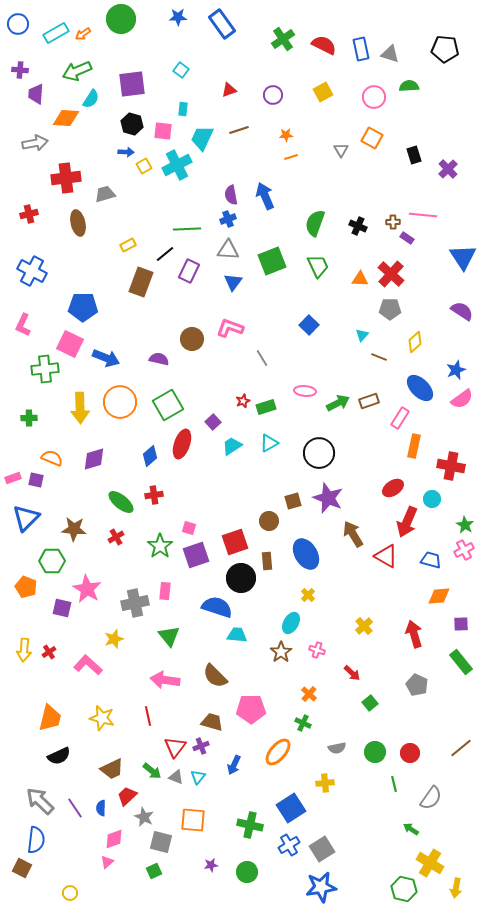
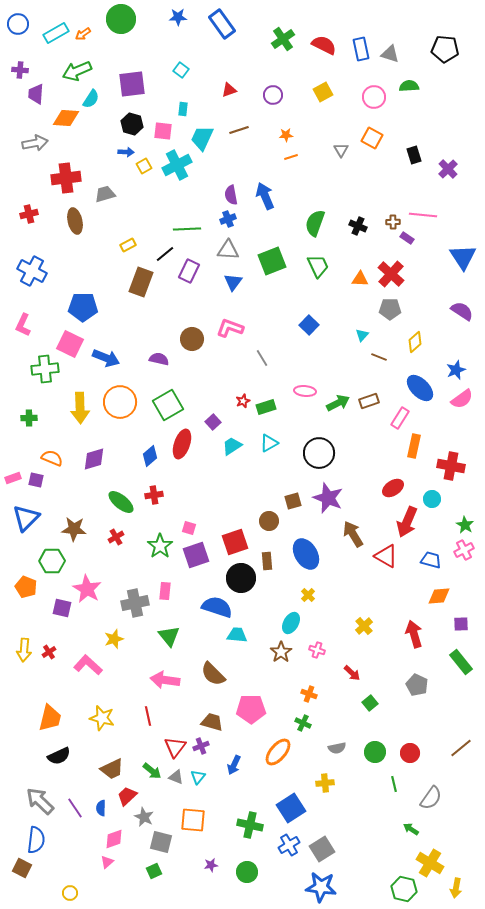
brown ellipse at (78, 223): moved 3 px left, 2 px up
brown semicircle at (215, 676): moved 2 px left, 2 px up
orange cross at (309, 694): rotated 21 degrees counterclockwise
blue star at (321, 887): rotated 16 degrees clockwise
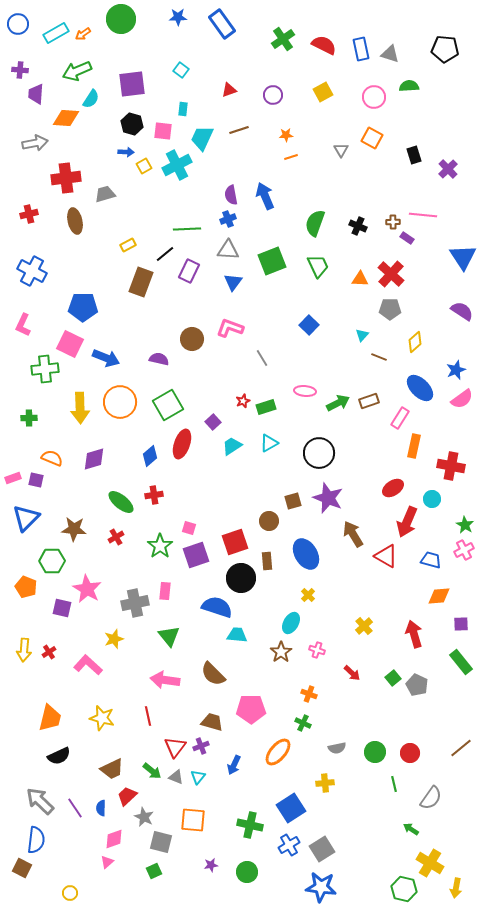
green square at (370, 703): moved 23 px right, 25 px up
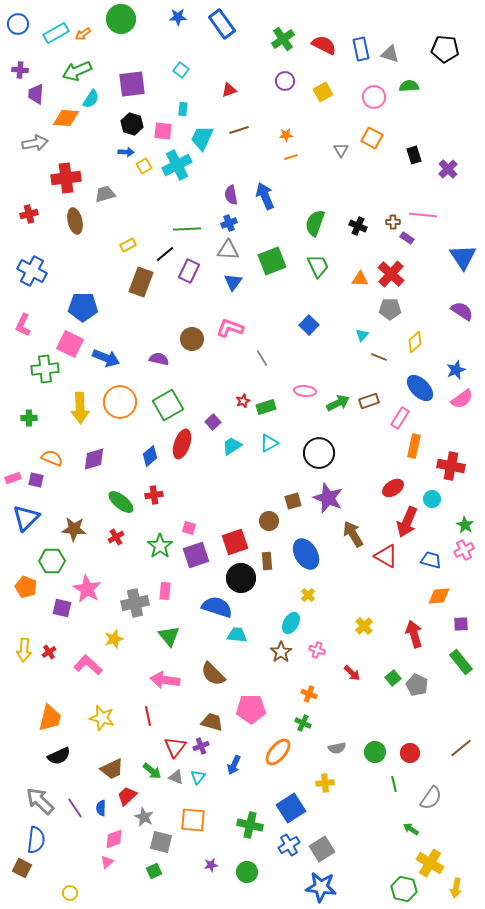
purple circle at (273, 95): moved 12 px right, 14 px up
blue cross at (228, 219): moved 1 px right, 4 px down
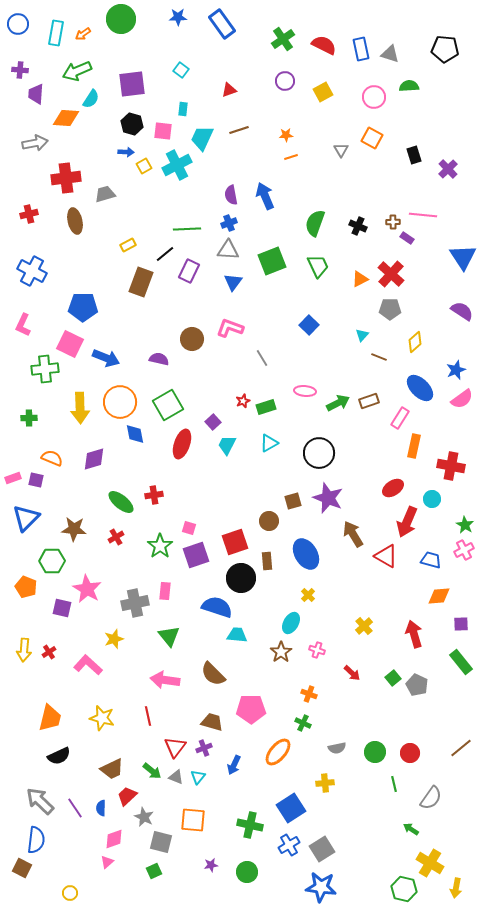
cyan rectangle at (56, 33): rotated 50 degrees counterclockwise
orange triangle at (360, 279): rotated 30 degrees counterclockwise
cyan trapezoid at (232, 446): moved 5 px left, 1 px up; rotated 30 degrees counterclockwise
blue diamond at (150, 456): moved 15 px left, 22 px up; rotated 60 degrees counterclockwise
purple cross at (201, 746): moved 3 px right, 2 px down
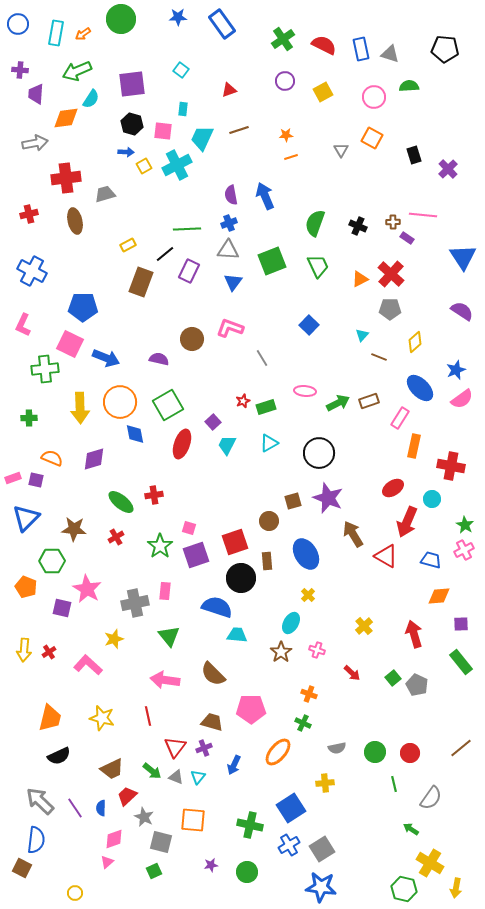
orange diamond at (66, 118): rotated 12 degrees counterclockwise
yellow circle at (70, 893): moved 5 px right
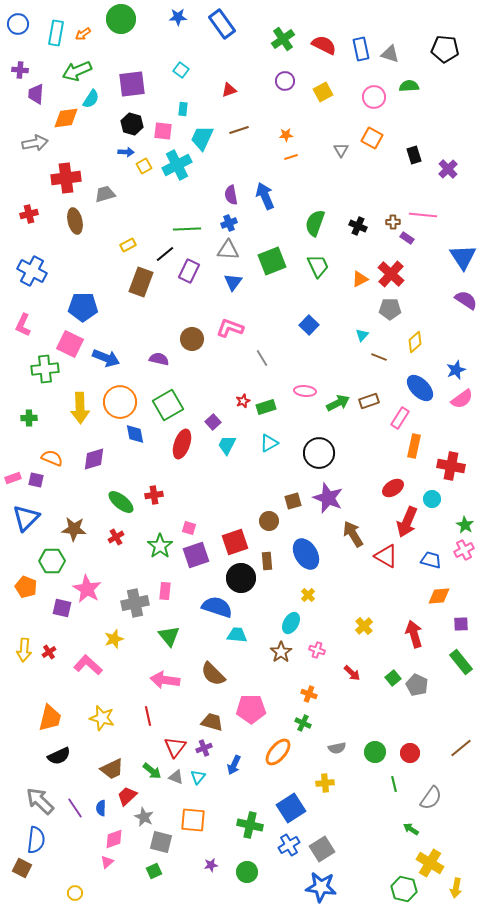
purple semicircle at (462, 311): moved 4 px right, 11 px up
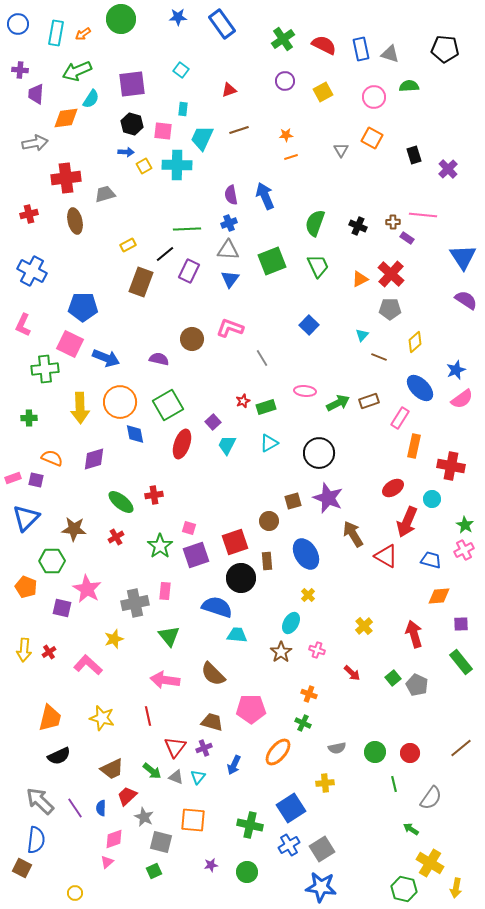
cyan cross at (177, 165): rotated 28 degrees clockwise
blue triangle at (233, 282): moved 3 px left, 3 px up
